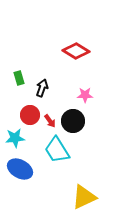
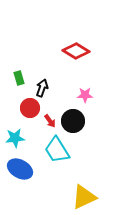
red circle: moved 7 px up
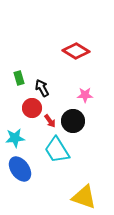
black arrow: rotated 48 degrees counterclockwise
red circle: moved 2 px right
blue ellipse: rotated 25 degrees clockwise
yellow triangle: rotated 44 degrees clockwise
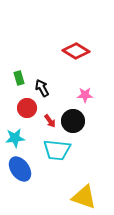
red circle: moved 5 px left
cyan trapezoid: rotated 52 degrees counterclockwise
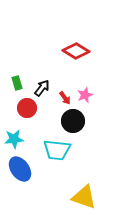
green rectangle: moved 2 px left, 5 px down
black arrow: rotated 66 degrees clockwise
pink star: rotated 21 degrees counterclockwise
red arrow: moved 15 px right, 23 px up
cyan star: moved 1 px left, 1 px down
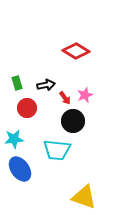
black arrow: moved 4 px right, 3 px up; rotated 42 degrees clockwise
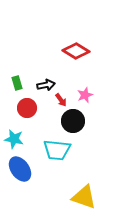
red arrow: moved 4 px left, 2 px down
cyan star: rotated 18 degrees clockwise
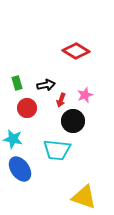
red arrow: rotated 56 degrees clockwise
cyan star: moved 1 px left
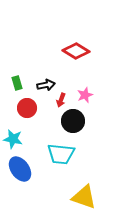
cyan trapezoid: moved 4 px right, 4 px down
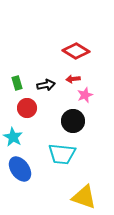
red arrow: moved 12 px right, 21 px up; rotated 64 degrees clockwise
cyan star: moved 2 px up; rotated 18 degrees clockwise
cyan trapezoid: moved 1 px right
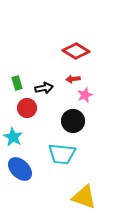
black arrow: moved 2 px left, 3 px down
blue ellipse: rotated 10 degrees counterclockwise
